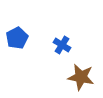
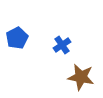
blue cross: rotated 24 degrees clockwise
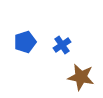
blue pentagon: moved 8 px right, 4 px down; rotated 10 degrees clockwise
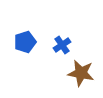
brown star: moved 4 px up
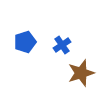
brown star: rotated 28 degrees counterclockwise
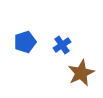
brown star: rotated 8 degrees counterclockwise
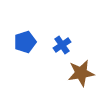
brown star: rotated 16 degrees clockwise
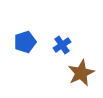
brown star: rotated 16 degrees counterclockwise
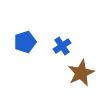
blue cross: moved 1 px down
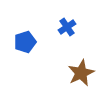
blue cross: moved 5 px right, 19 px up
